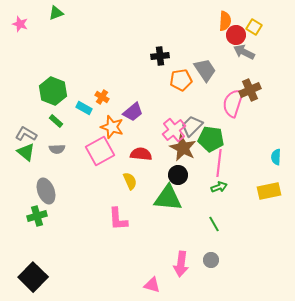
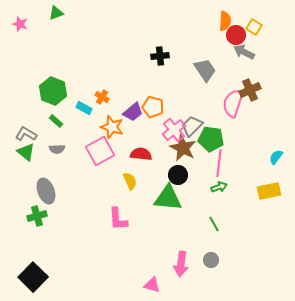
orange pentagon at (181, 80): moved 28 px left, 27 px down; rotated 25 degrees clockwise
cyan semicircle at (276, 157): rotated 35 degrees clockwise
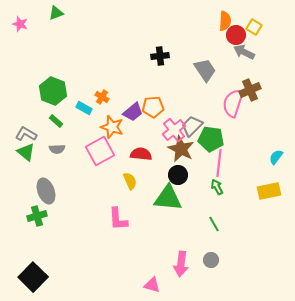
orange pentagon at (153, 107): rotated 20 degrees counterclockwise
brown star at (183, 148): moved 2 px left, 1 px down
green arrow at (219, 187): moved 2 px left; rotated 98 degrees counterclockwise
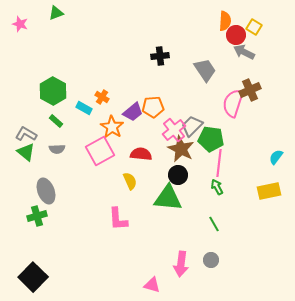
green hexagon at (53, 91): rotated 8 degrees clockwise
orange star at (112, 127): rotated 15 degrees clockwise
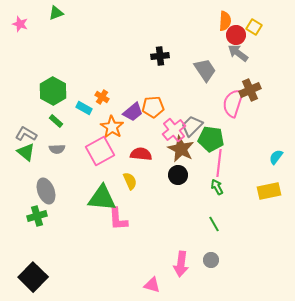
gray arrow at (244, 52): moved 6 px left, 1 px down; rotated 10 degrees clockwise
green triangle at (168, 198): moved 66 px left
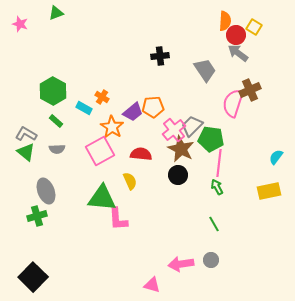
pink arrow at (181, 264): rotated 75 degrees clockwise
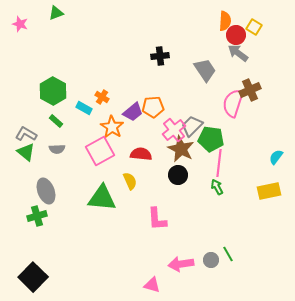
pink L-shape at (118, 219): moved 39 px right
green line at (214, 224): moved 14 px right, 30 px down
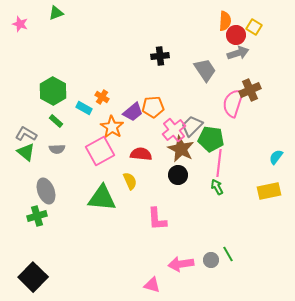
gray arrow at (238, 53): rotated 125 degrees clockwise
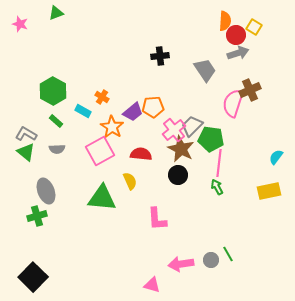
cyan rectangle at (84, 108): moved 1 px left, 3 px down
